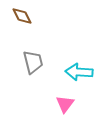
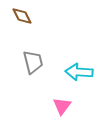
pink triangle: moved 3 px left, 2 px down
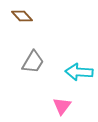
brown diamond: rotated 15 degrees counterclockwise
gray trapezoid: rotated 45 degrees clockwise
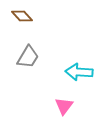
gray trapezoid: moved 5 px left, 5 px up
pink triangle: moved 2 px right
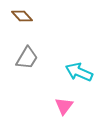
gray trapezoid: moved 1 px left, 1 px down
cyan arrow: rotated 20 degrees clockwise
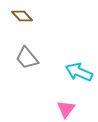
gray trapezoid: rotated 110 degrees clockwise
pink triangle: moved 2 px right, 3 px down
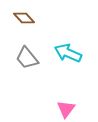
brown diamond: moved 2 px right, 2 px down
cyan arrow: moved 11 px left, 19 px up
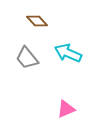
brown diamond: moved 13 px right, 3 px down
pink triangle: rotated 30 degrees clockwise
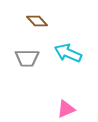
gray trapezoid: rotated 50 degrees counterclockwise
